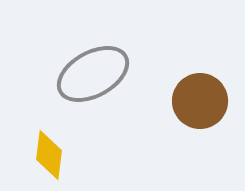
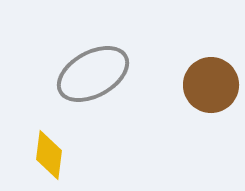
brown circle: moved 11 px right, 16 px up
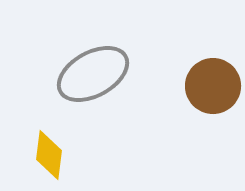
brown circle: moved 2 px right, 1 px down
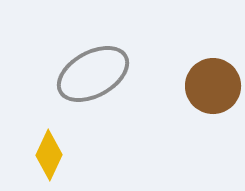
yellow diamond: rotated 18 degrees clockwise
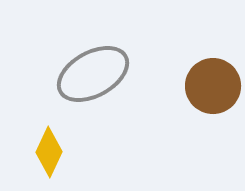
yellow diamond: moved 3 px up
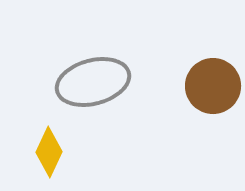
gray ellipse: moved 8 px down; rotated 14 degrees clockwise
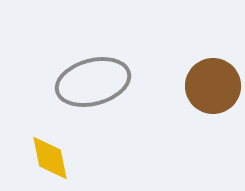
yellow diamond: moved 1 px right, 6 px down; rotated 36 degrees counterclockwise
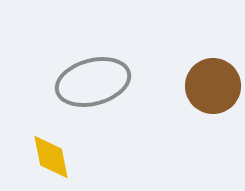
yellow diamond: moved 1 px right, 1 px up
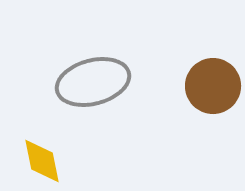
yellow diamond: moved 9 px left, 4 px down
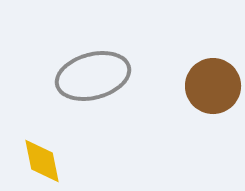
gray ellipse: moved 6 px up
